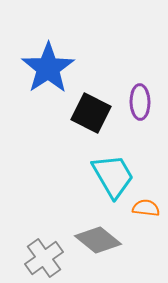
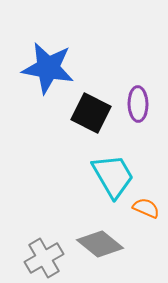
blue star: rotated 28 degrees counterclockwise
purple ellipse: moved 2 px left, 2 px down
orange semicircle: rotated 16 degrees clockwise
gray diamond: moved 2 px right, 4 px down
gray cross: rotated 6 degrees clockwise
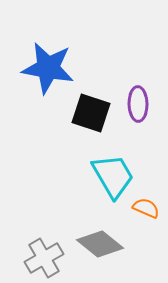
black square: rotated 9 degrees counterclockwise
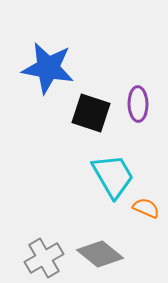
gray diamond: moved 10 px down
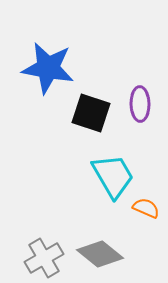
purple ellipse: moved 2 px right
